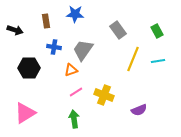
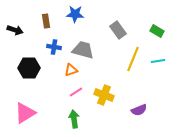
green rectangle: rotated 32 degrees counterclockwise
gray trapezoid: rotated 70 degrees clockwise
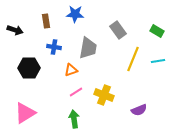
gray trapezoid: moved 5 px right, 2 px up; rotated 85 degrees clockwise
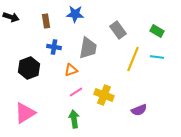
black arrow: moved 4 px left, 13 px up
cyan line: moved 1 px left, 4 px up; rotated 16 degrees clockwise
black hexagon: rotated 20 degrees counterclockwise
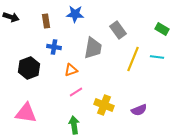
green rectangle: moved 5 px right, 2 px up
gray trapezoid: moved 5 px right
yellow cross: moved 10 px down
pink triangle: moved 1 px right; rotated 40 degrees clockwise
green arrow: moved 6 px down
